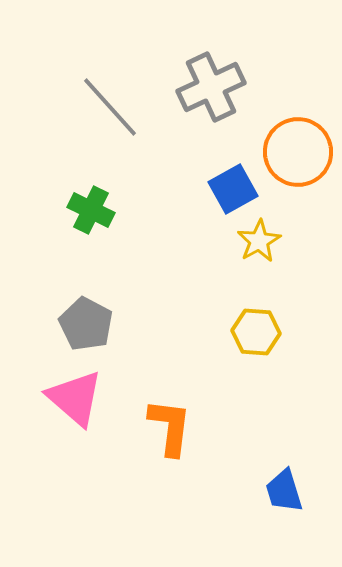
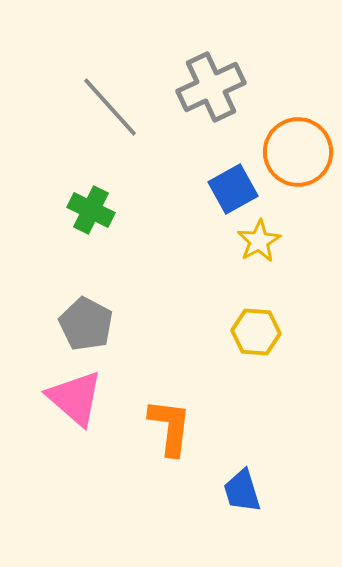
blue trapezoid: moved 42 px left
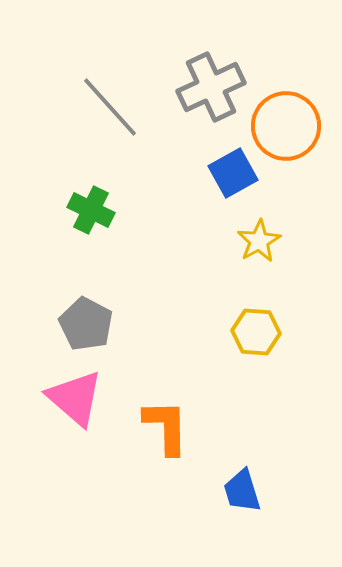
orange circle: moved 12 px left, 26 px up
blue square: moved 16 px up
orange L-shape: moved 4 px left; rotated 8 degrees counterclockwise
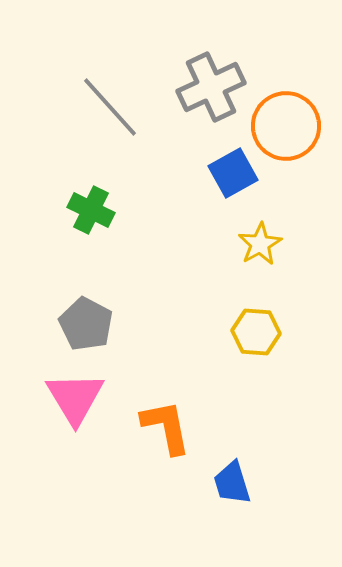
yellow star: moved 1 px right, 3 px down
pink triangle: rotated 18 degrees clockwise
orange L-shape: rotated 10 degrees counterclockwise
blue trapezoid: moved 10 px left, 8 px up
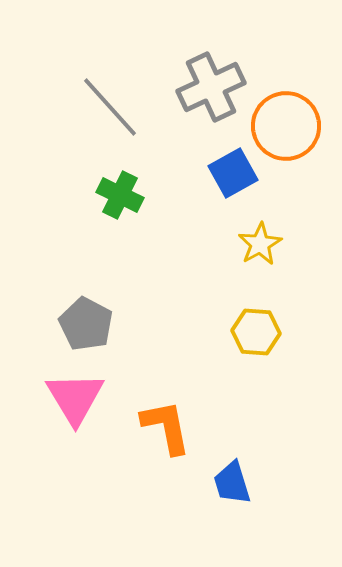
green cross: moved 29 px right, 15 px up
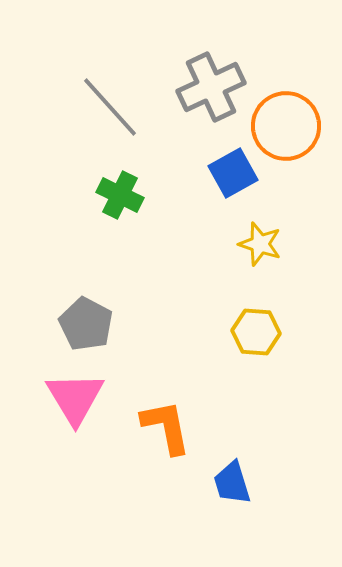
yellow star: rotated 24 degrees counterclockwise
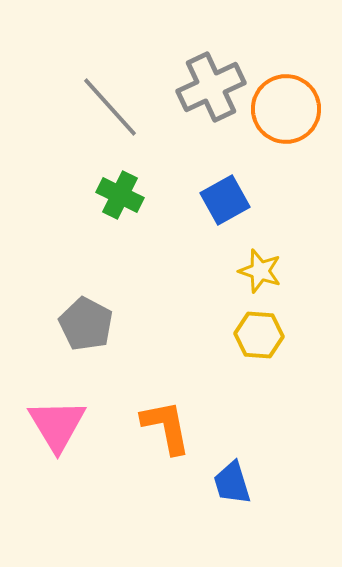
orange circle: moved 17 px up
blue square: moved 8 px left, 27 px down
yellow star: moved 27 px down
yellow hexagon: moved 3 px right, 3 px down
pink triangle: moved 18 px left, 27 px down
